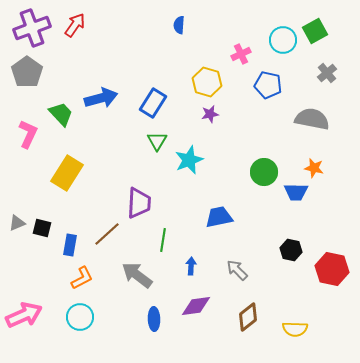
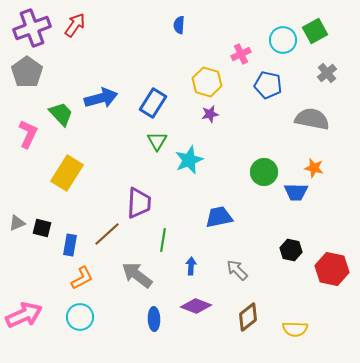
purple diamond at (196, 306): rotated 28 degrees clockwise
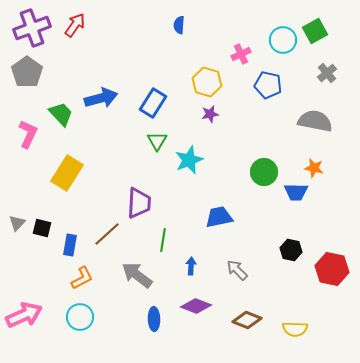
gray semicircle at (312, 119): moved 3 px right, 2 px down
gray triangle at (17, 223): rotated 24 degrees counterclockwise
brown diamond at (248, 317): moved 1 px left, 3 px down; rotated 60 degrees clockwise
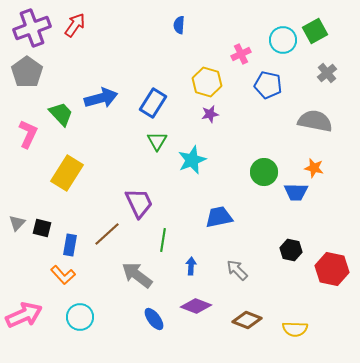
cyan star at (189, 160): moved 3 px right
purple trapezoid at (139, 203): rotated 28 degrees counterclockwise
orange L-shape at (82, 278): moved 19 px left, 3 px up; rotated 75 degrees clockwise
blue ellipse at (154, 319): rotated 35 degrees counterclockwise
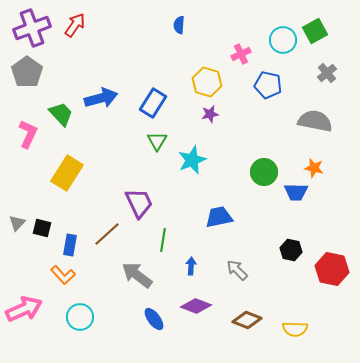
pink arrow at (24, 315): moved 6 px up
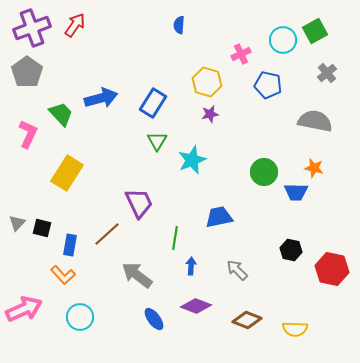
green line at (163, 240): moved 12 px right, 2 px up
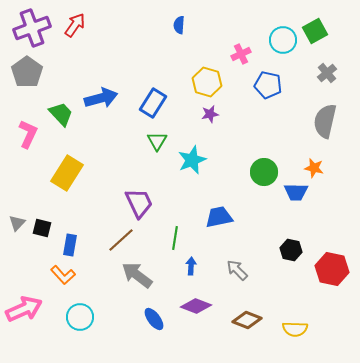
gray semicircle at (315, 121): moved 10 px right; rotated 88 degrees counterclockwise
brown line at (107, 234): moved 14 px right, 6 px down
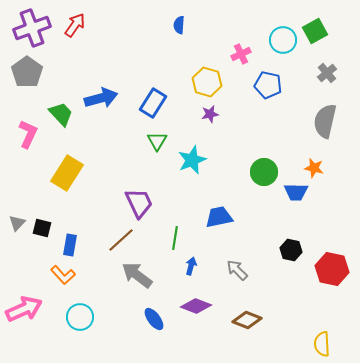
blue arrow at (191, 266): rotated 12 degrees clockwise
yellow semicircle at (295, 329): moved 27 px right, 15 px down; rotated 85 degrees clockwise
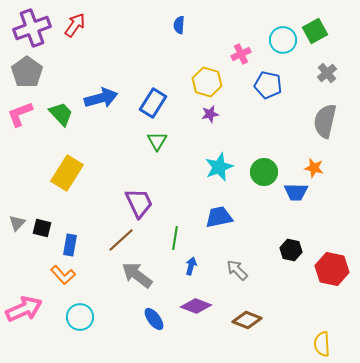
pink L-shape at (28, 134): moved 8 px left, 20 px up; rotated 136 degrees counterclockwise
cyan star at (192, 160): moved 27 px right, 7 px down
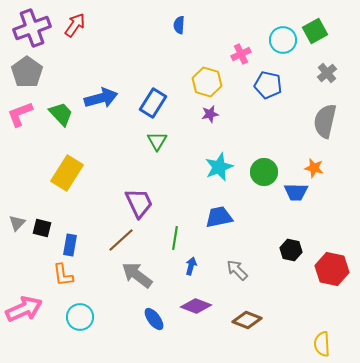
orange L-shape at (63, 275): rotated 35 degrees clockwise
